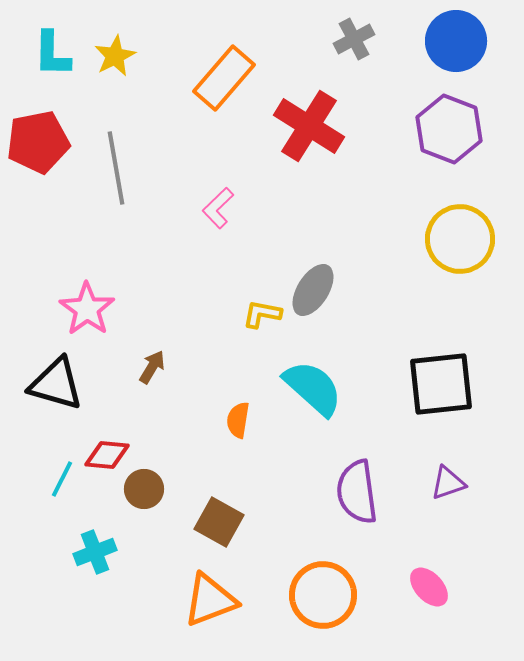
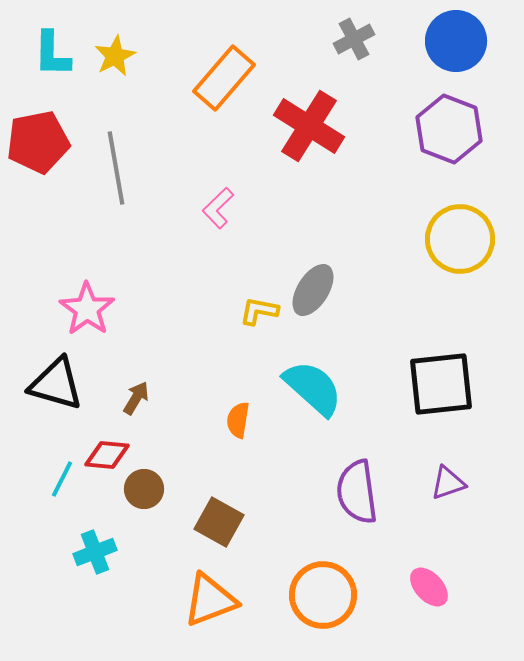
yellow L-shape: moved 3 px left, 3 px up
brown arrow: moved 16 px left, 31 px down
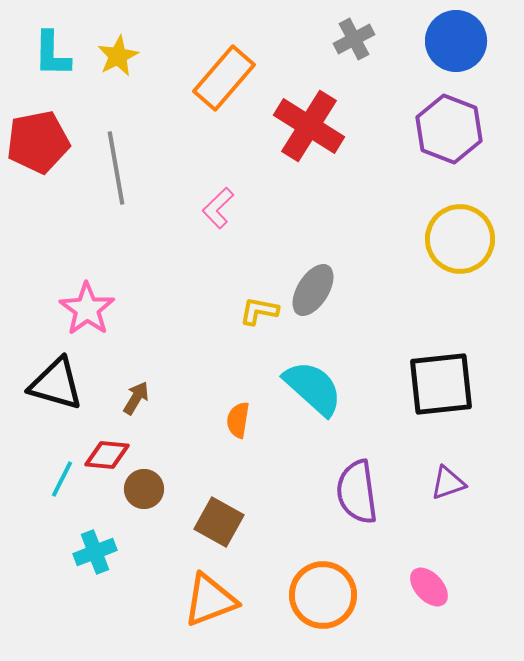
yellow star: moved 3 px right
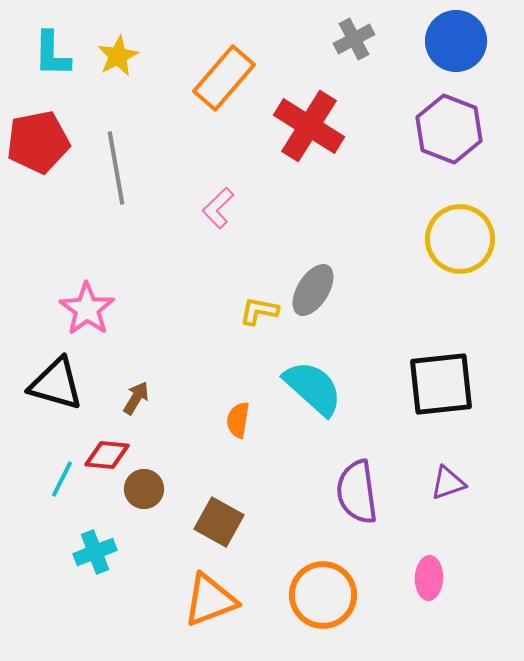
pink ellipse: moved 9 px up; rotated 45 degrees clockwise
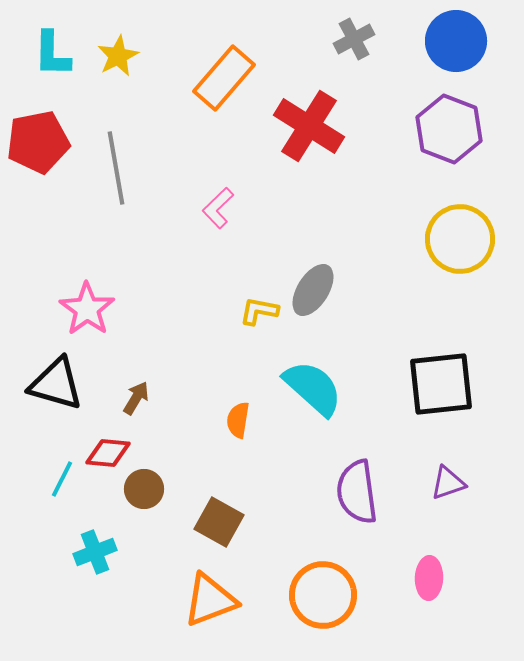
red diamond: moved 1 px right, 2 px up
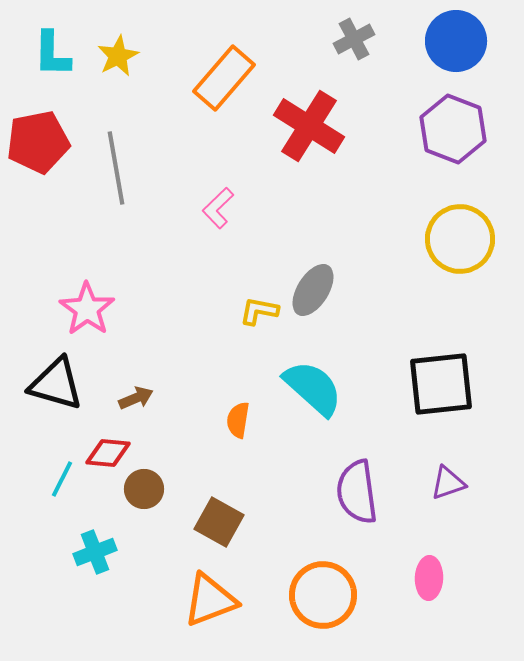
purple hexagon: moved 4 px right
brown arrow: rotated 36 degrees clockwise
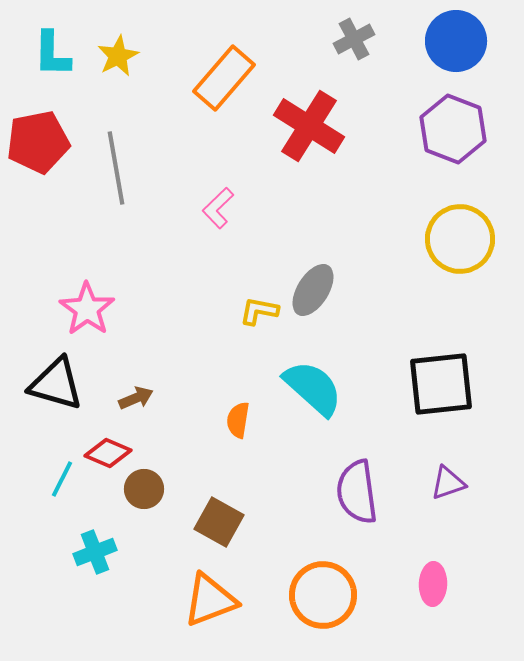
red diamond: rotated 18 degrees clockwise
pink ellipse: moved 4 px right, 6 px down
